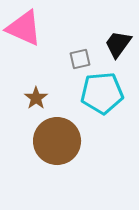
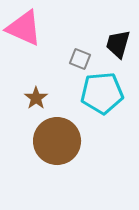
black trapezoid: rotated 20 degrees counterclockwise
gray square: rotated 35 degrees clockwise
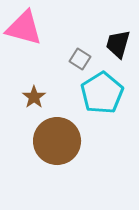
pink triangle: rotated 9 degrees counterclockwise
gray square: rotated 10 degrees clockwise
cyan pentagon: rotated 27 degrees counterclockwise
brown star: moved 2 px left, 1 px up
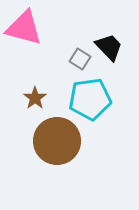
black trapezoid: moved 9 px left, 3 px down; rotated 120 degrees clockwise
cyan pentagon: moved 12 px left, 6 px down; rotated 24 degrees clockwise
brown star: moved 1 px right, 1 px down
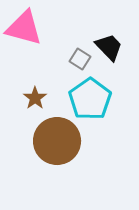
cyan pentagon: rotated 27 degrees counterclockwise
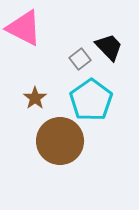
pink triangle: rotated 12 degrees clockwise
gray square: rotated 20 degrees clockwise
cyan pentagon: moved 1 px right, 1 px down
brown circle: moved 3 px right
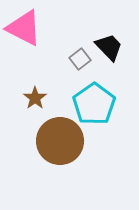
cyan pentagon: moved 3 px right, 4 px down
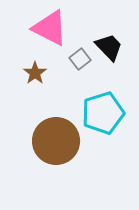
pink triangle: moved 26 px right
brown star: moved 25 px up
cyan pentagon: moved 9 px right, 9 px down; rotated 18 degrees clockwise
brown circle: moved 4 px left
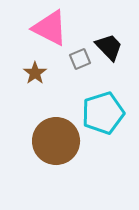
gray square: rotated 15 degrees clockwise
